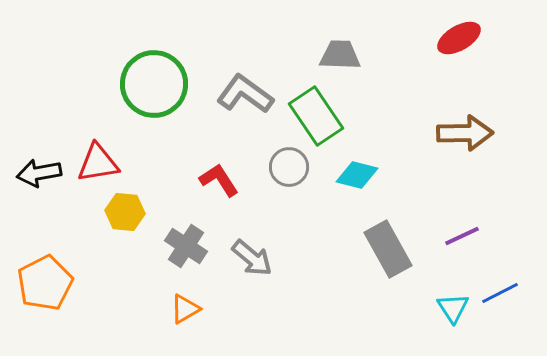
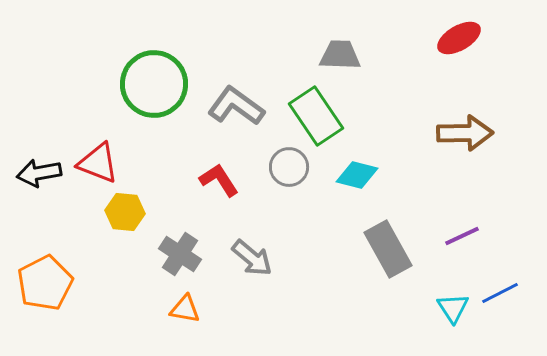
gray L-shape: moved 9 px left, 12 px down
red triangle: rotated 30 degrees clockwise
gray cross: moved 6 px left, 8 px down
orange triangle: rotated 40 degrees clockwise
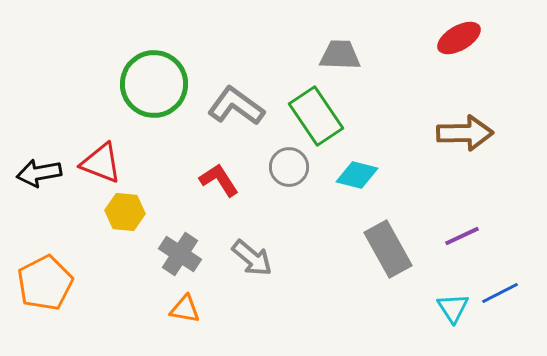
red triangle: moved 3 px right
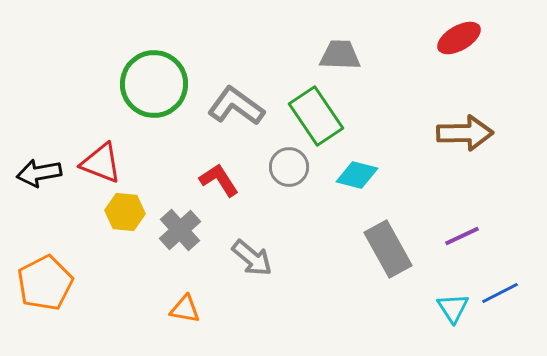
gray cross: moved 24 px up; rotated 15 degrees clockwise
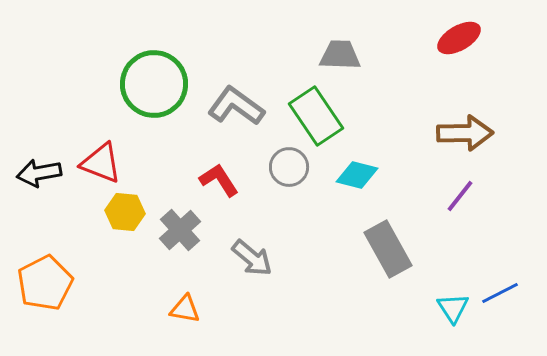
purple line: moved 2 px left, 40 px up; rotated 27 degrees counterclockwise
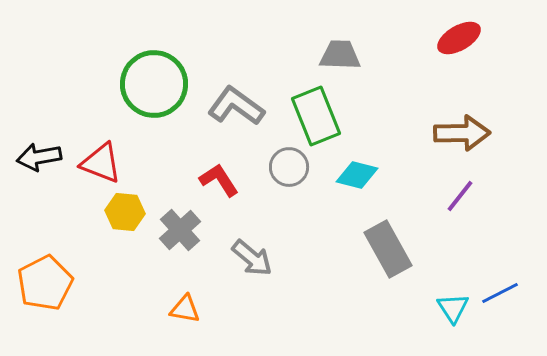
green rectangle: rotated 12 degrees clockwise
brown arrow: moved 3 px left
black arrow: moved 16 px up
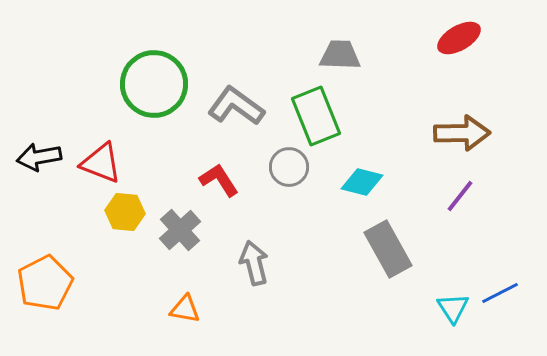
cyan diamond: moved 5 px right, 7 px down
gray arrow: moved 2 px right, 5 px down; rotated 144 degrees counterclockwise
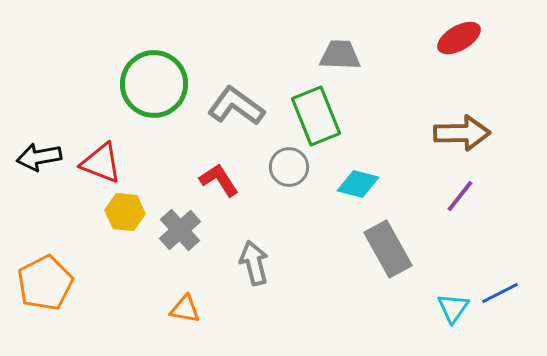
cyan diamond: moved 4 px left, 2 px down
cyan triangle: rotated 8 degrees clockwise
